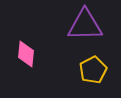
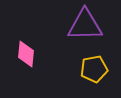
yellow pentagon: moved 1 px right, 1 px up; rotated 16 degrees clockwise
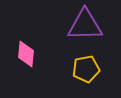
yellow pentagon: moved 8 px left
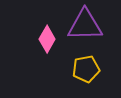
pink diamond: moved 21 px right, 15 px up; rotated 24 degrees clockwise
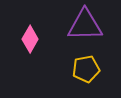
pink diamond: moved 17 px left
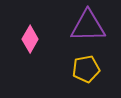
purple triangle: moved 3 px right, 1 px down
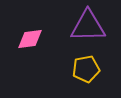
pink diamond: rotated 52 degrees clockwise
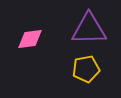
purple triangle: moved 1 px right, 3 px down
